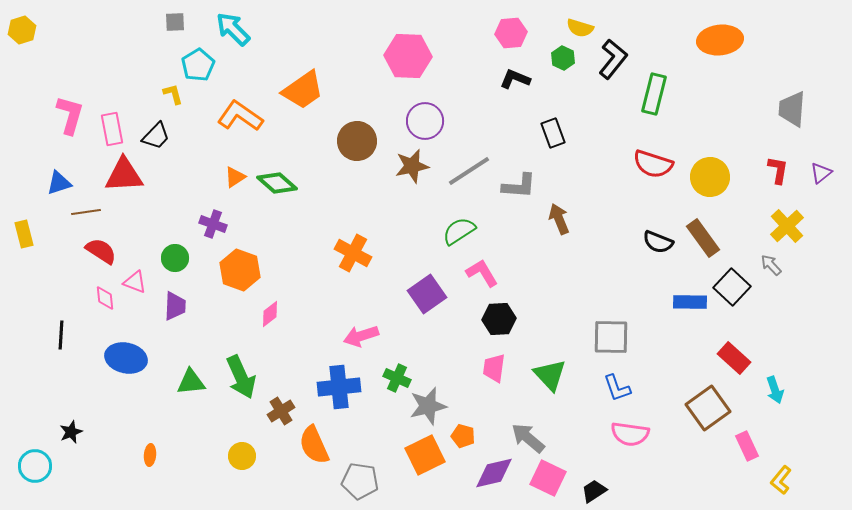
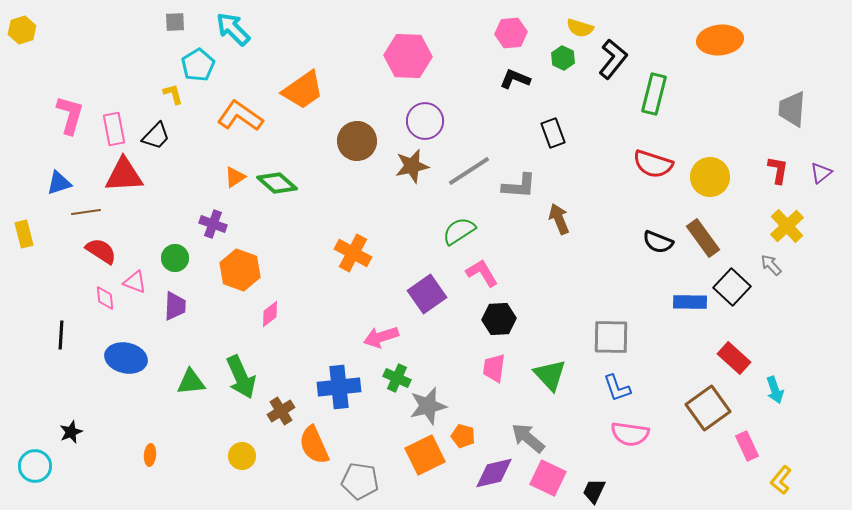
pink rectangle at (112, 129): moved 2 px right
pink arrow at (361, 336): moved 20 px right, 1 px down
black trapezoid at (594, 491): rotated 32 degrees counterclockwise
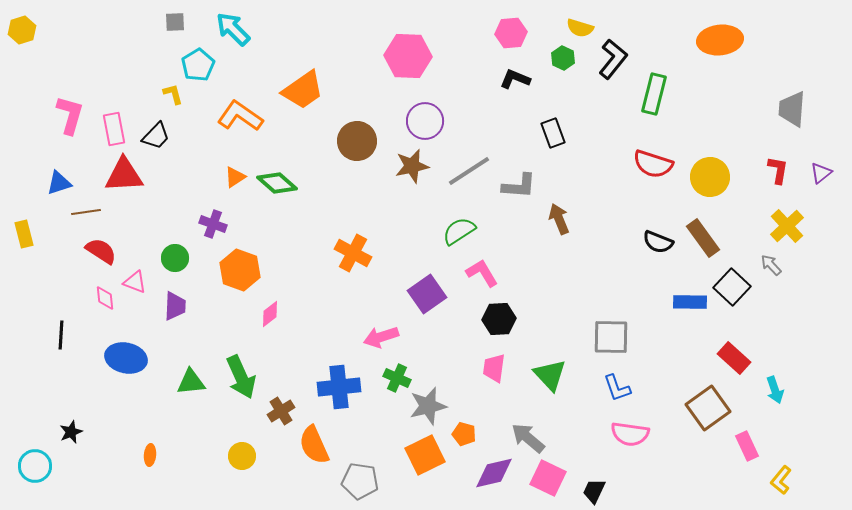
orange pentagon at (463, 436): moved 1 px right, 2 px up
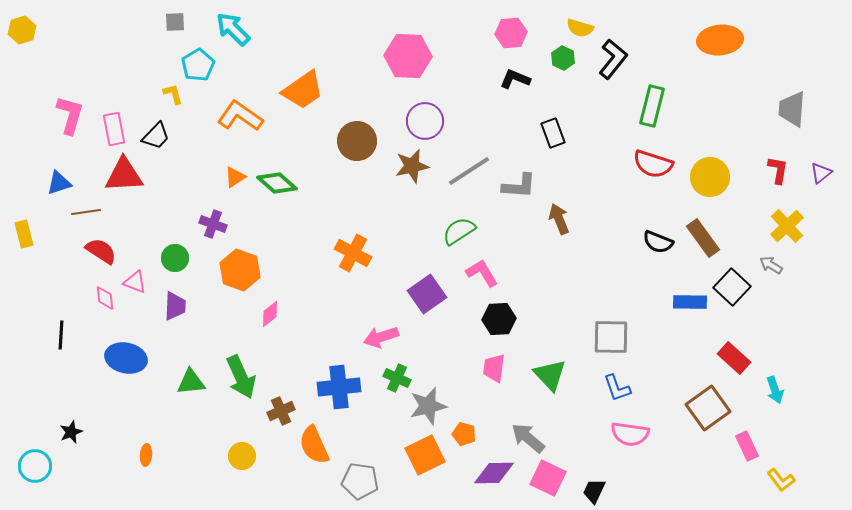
green rectangle at (654, 94): moved 2 px left, 12 px down
gray arrow at (771, 265): rotated 15 degrees counterclockwise
brown cross at (281, 411): rotated 8 degrees clockwise
orange ellipse at (150, 455): moved 4 px left
purple diamond at (494, 473): rotated 12 degrees clockwise
yellow L-shape at (781, 480): rotated 76 degrees counterclockwise
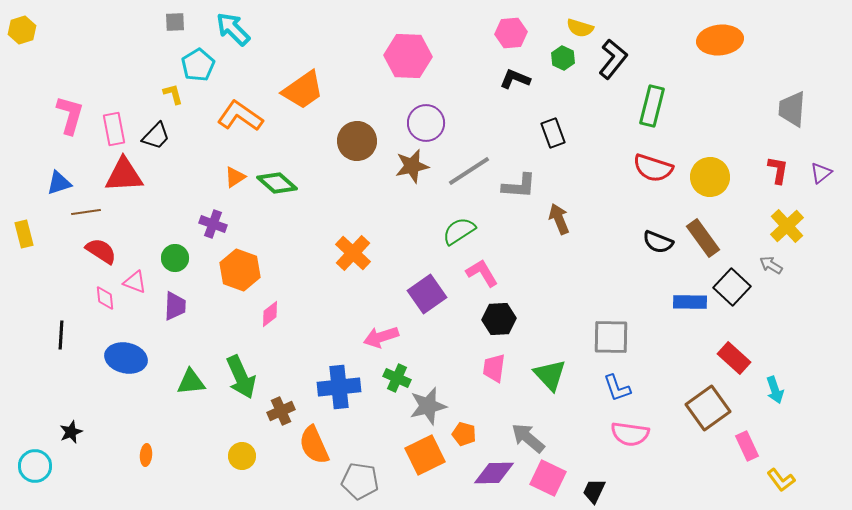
purple circle at (425, 121): moved 1 px right, 2 px down
red semicircle at (653, 164): moved 4 px down
orange cross at (353, 253): rotated 15 degrees clockwise
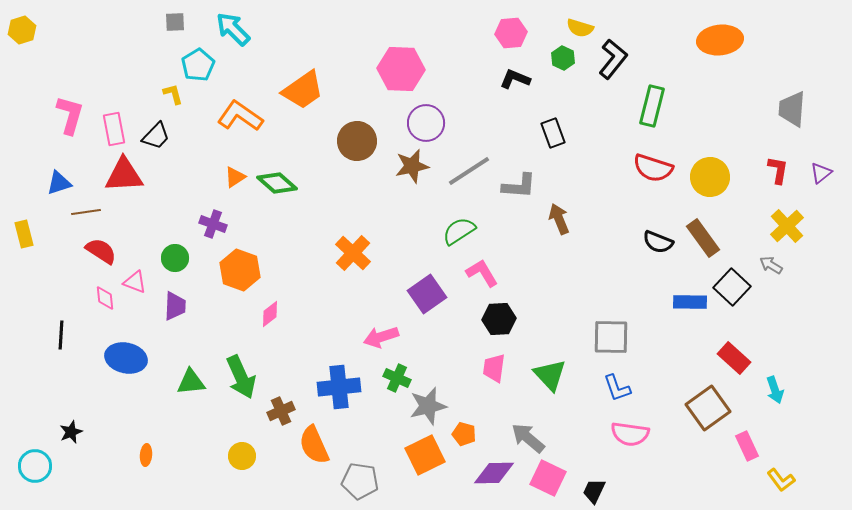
pink hexagon at (408, 56): moved 7 px left, 13 px down
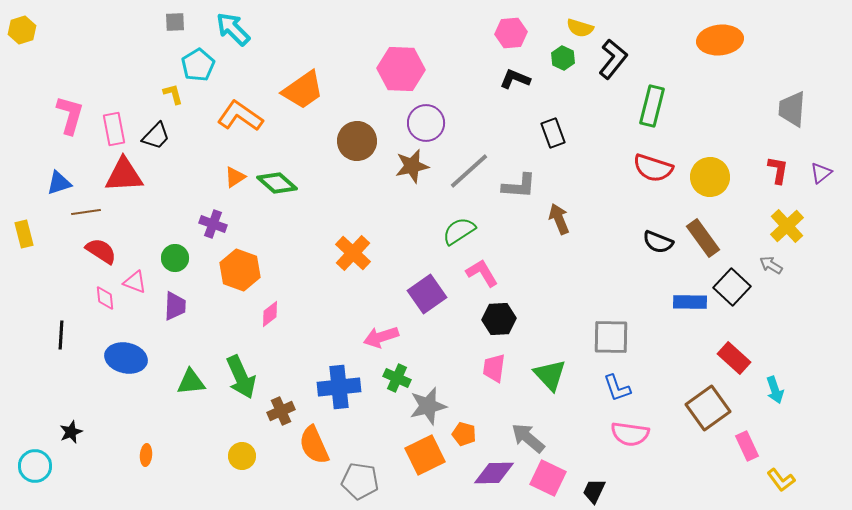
gray line at (469, 171): rotated 9 degrees counterclockwise
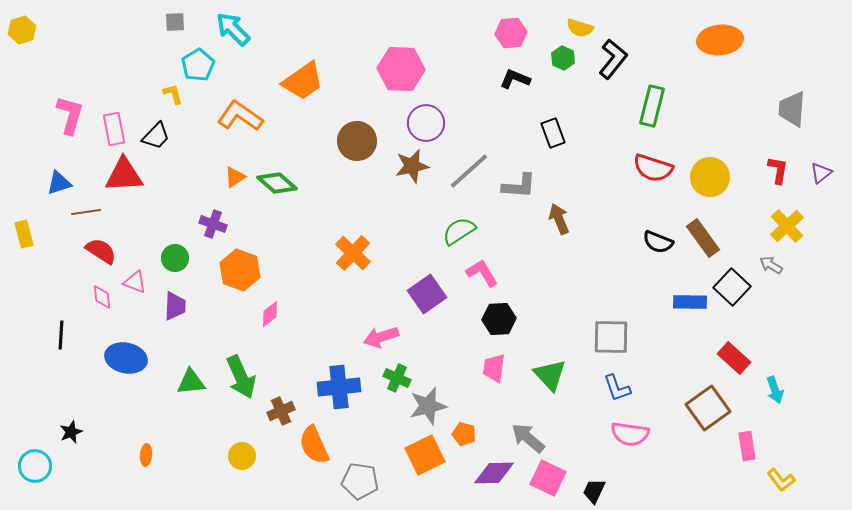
orange trapezoid at (303, 90): moved 9 px up
pink diamond at (105, 298): moved 3 px left, 1 px up
pink rectangle at (747, 446): rotated 16 degrees clockwise
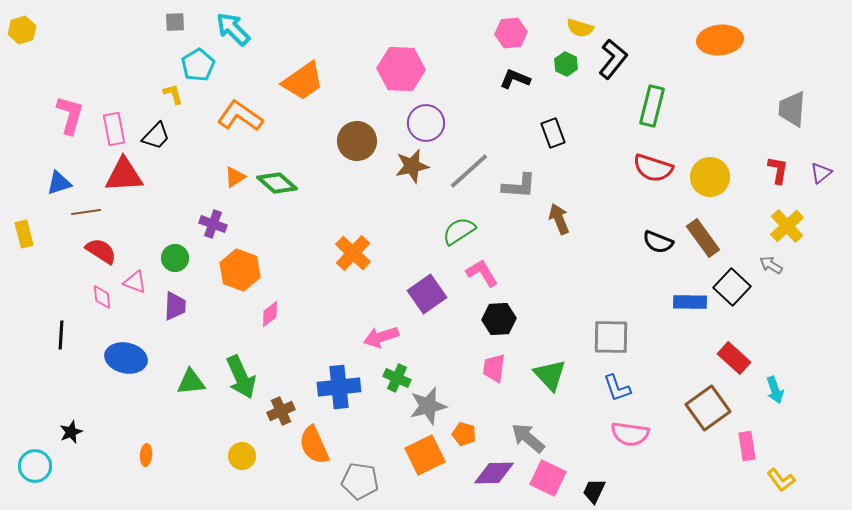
green hexagon at (563, 58): moved 3 px right, 6 px down
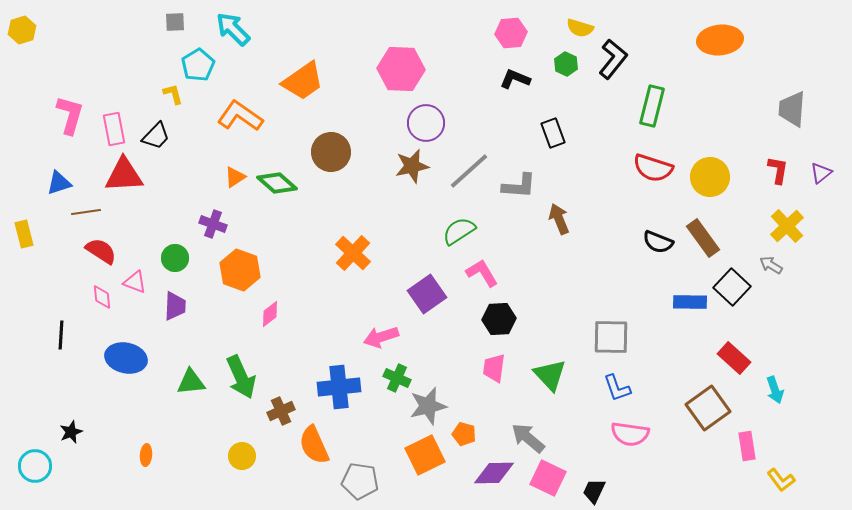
brown circle at (357, 141): moved 26 px left, 11 px down
